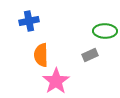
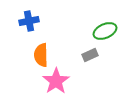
green ellipse: rotated 25 degrees counterclockwise
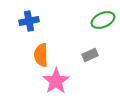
green ellipse: moved 2 px left, 11 px up
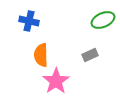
blue cross: rotated 24 degrees clockwise
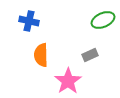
pink star: moved 12 px right
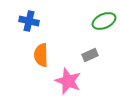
green ellipse: moved 1 px right, 1 px down
pink star: rotated 16 degrees counterclockwise
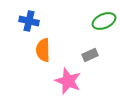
orange semicircle: moved 2 px right, 5 px up
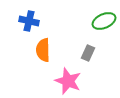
gray rectangle: moved 2 px left, 2 px up; rotated 42 degrees counterclockwise
